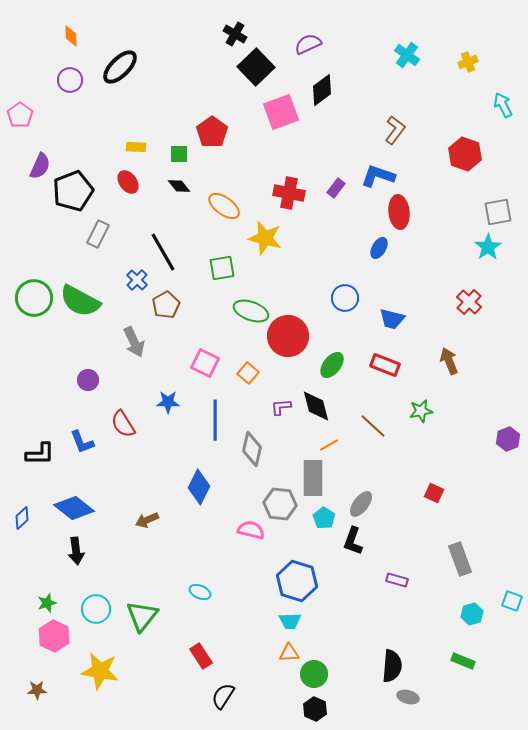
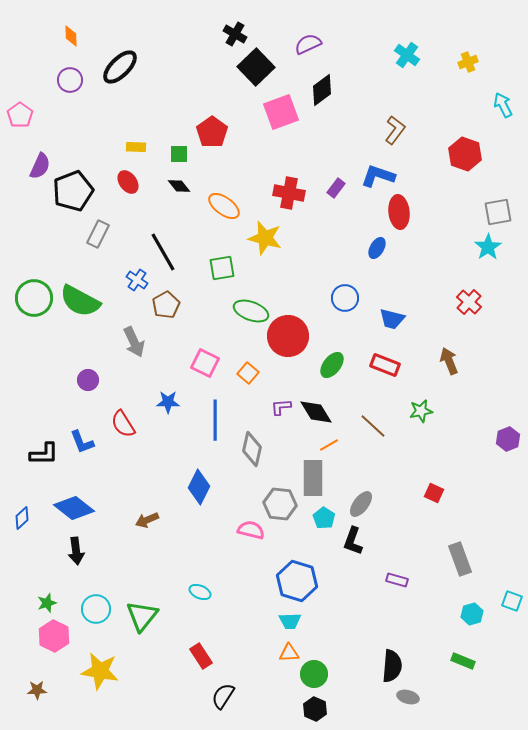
blue ellipse at (379, 248): moved 2 px left
blue cross at (137, 280): rotated 10 degrees counterclockwise
black diamond at (316, 406): moved 6 px down; rotated 16 degrees counterclockwise
black L-shape at (40, 454): moved 4 px right
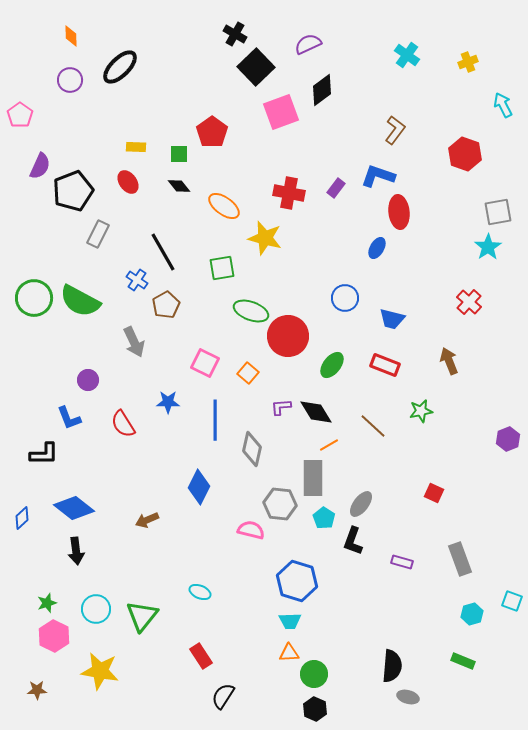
blue L-shape at (82, 442): moved 13 px left, 24 px up
purple rectangle at (397, 580): moved 5 px right, 18 px up
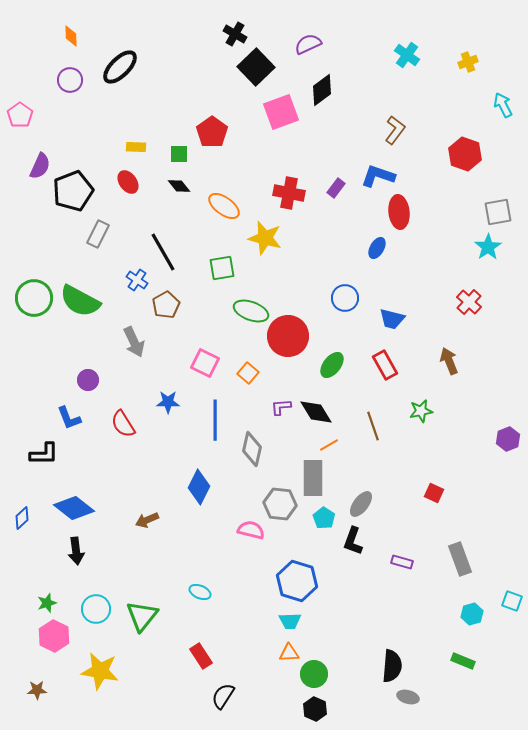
red rectangle at (385, 365): rotated 40 degrees clockwise
brown line at (373, 426): rotated 28 degrees clockwise
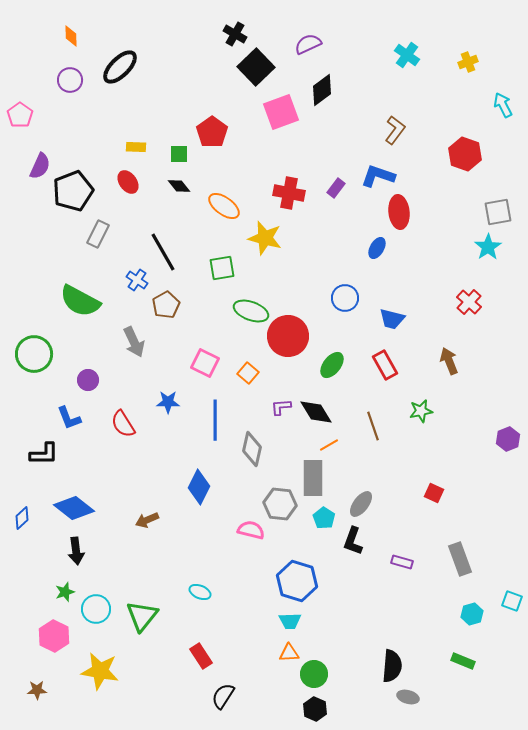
green circle at (34, 298): moved 56 px down
green star at (47, 603): moved 18 px right, 11 px up
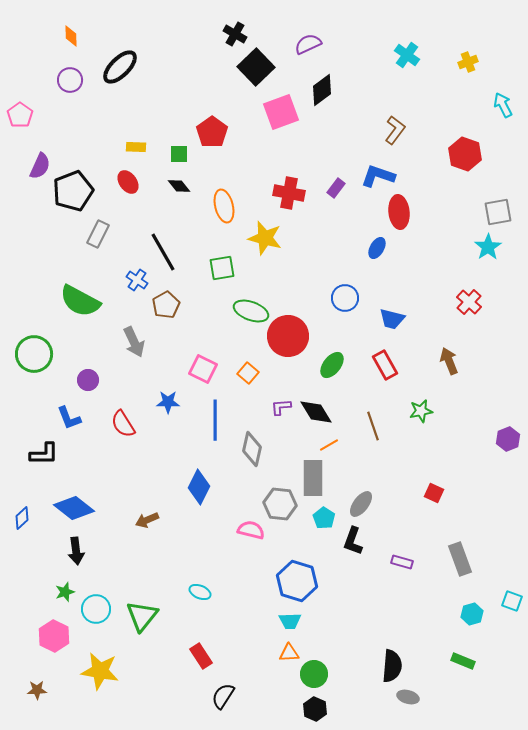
orange ellipse at (224, 206): rotated 40 degrees clockwise
pink square at (205, 363): moved 2 px left, 6 px down
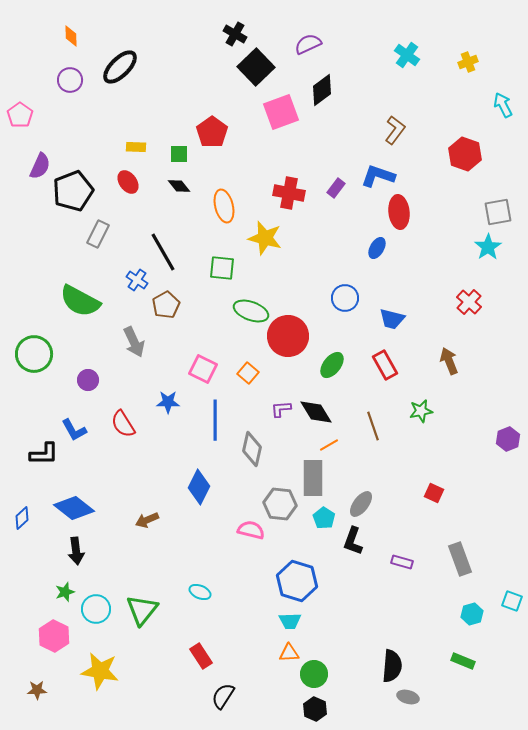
green square at (222, 268): rotated 16 degrees clockwise
purple L-shape at (281, 407): moved 2 px down
blue L-shape at (69, 418): moved 5 px right, 12 px down; rotated 8 degrees counterclockwise
green triangle at (142, 616): moved 6 px up
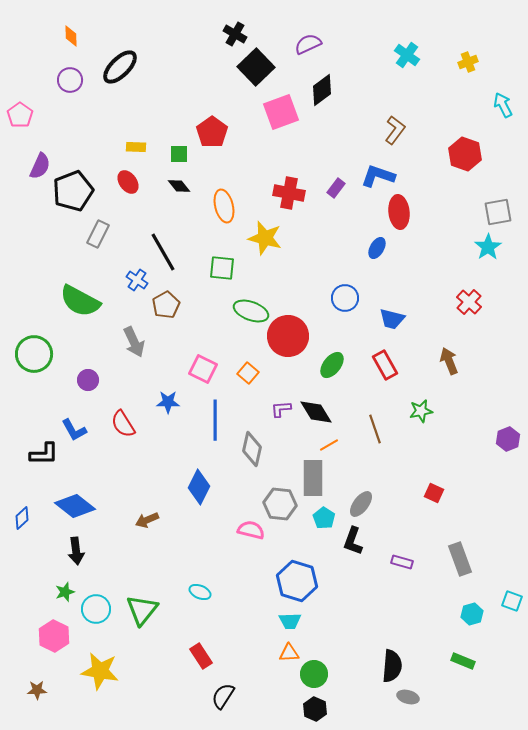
brown line at (373, 426): moved 2 px right, 3 px down
blue diamond at (74, 508): moved 1 px right, 2 px up
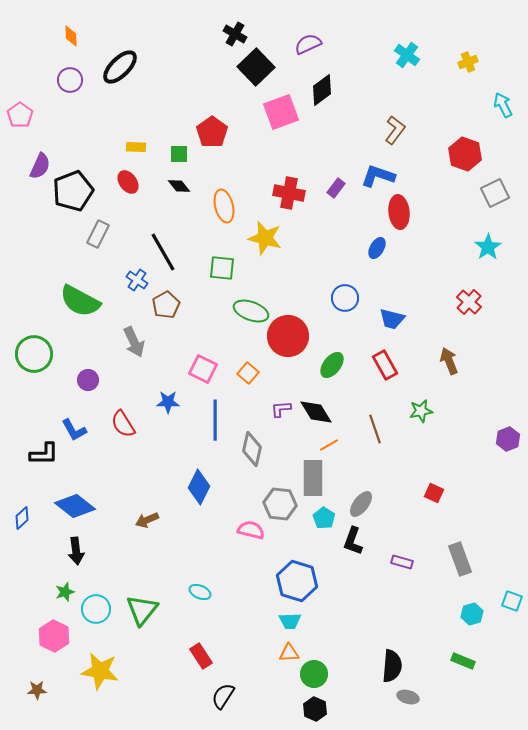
gray square at (498, 212): moved 3 px left, 19 px up; rotated 16 degrees counterclockwise
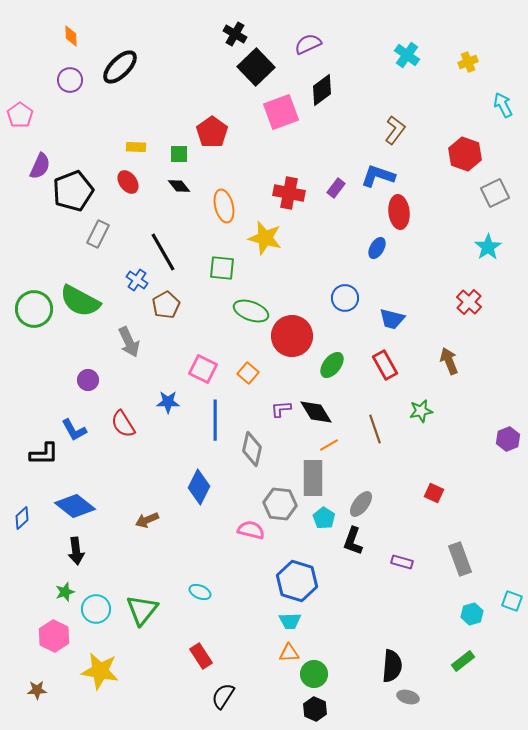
red circle at (288, 336): moved 4 px right
gray arrow at (134, 342): moved 5 px left
green circle at (34, 354): moved 45 px up
green rectangle at (463, 661): rotated 60 degrees counterclockwise
